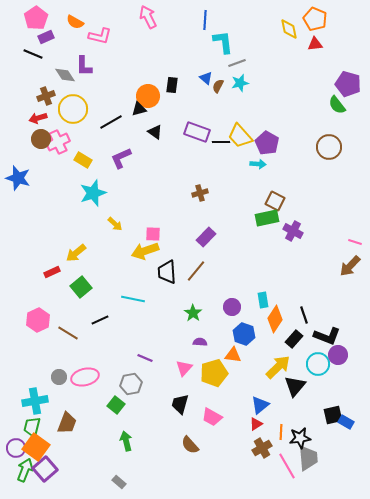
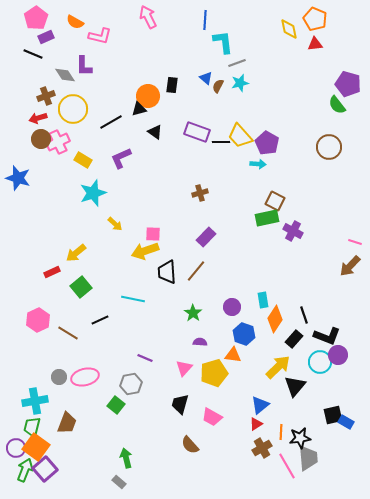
cyan circle at (318, 364): moved 2 px right, 2 px up
green arrow at (126, 441): moved 17 px down
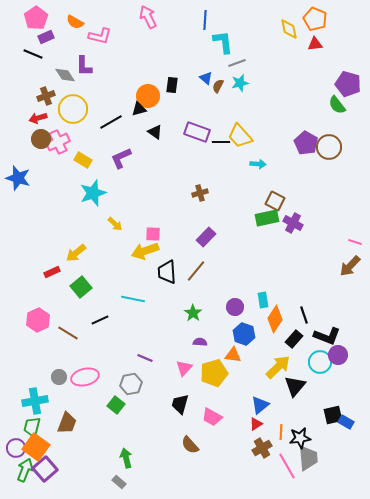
purple pentagon at (267, 143): moved 39 px right
purple cross at (293, 231): moved 8 px up
purple circle at (232, 307): moved 3 px right
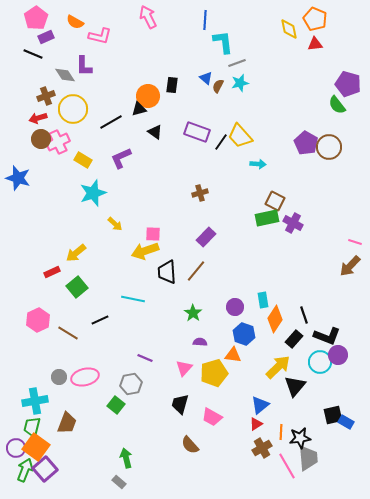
black line at (221, 142): rotated 54 degrees counterclockwise
green square at (81, 287): moved 4 px left
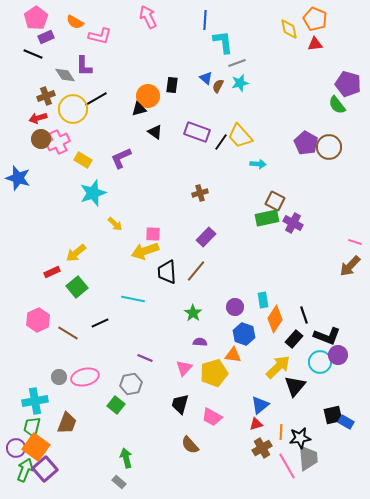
black line at (111, 122): moved 15 px left, 23 px up
black line at (100, 320): moved 3 px down
red triangle at (256, 424): rotated 16 degrees clockwise
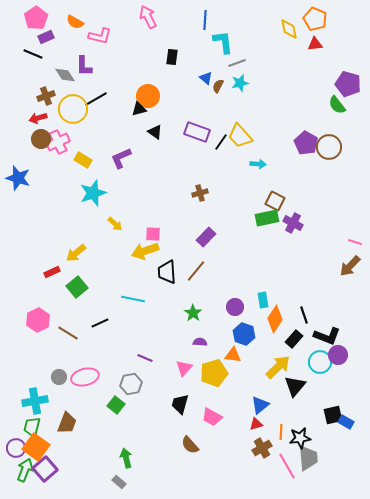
black rectangle at (172, 85): moved 28 px up
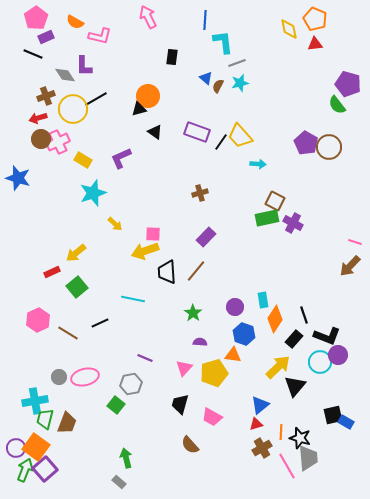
green trapezoid at (32, 427): moved 13 px right, 8 px up
black star at (300, 438): rotated 25 degrees clockwise
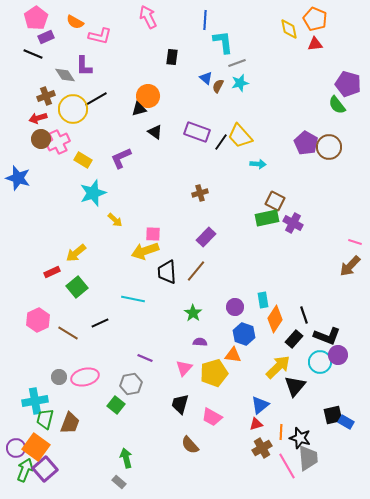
yellow arrow at (115, 224): moved 4 px up
brown trapezoid at (67, 423): moved 3 px right
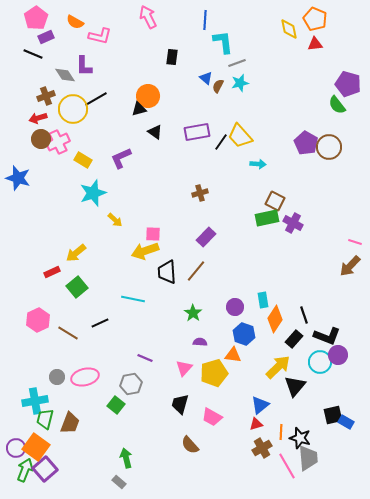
purple rectangle at (197, 132): rotated 30 degrees counterclockwise
gray circle at (59, 377): moved 2 px left
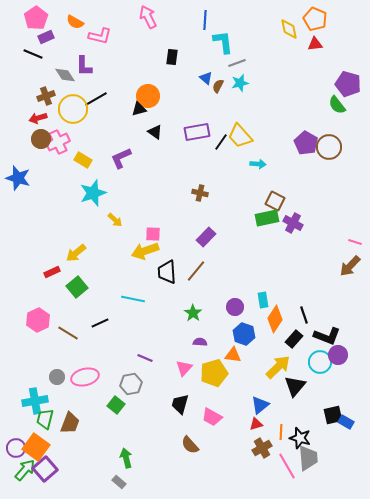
brown cross at (200, 193): rotated 28 degrees clockwise
green arrow at (25, 470): rotated 20 degrees clockwise
